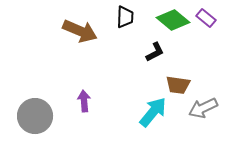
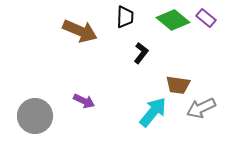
black L-shape: moved 14 px left, 1 px down; rotated 25 degrees counterclockwise
purple arrow: rotated 120 degrees clockwise
gray arrow: moved 2 px left
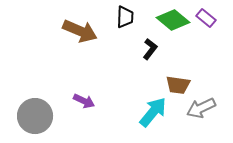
black L-shape: moved 9 px right, 4 px up
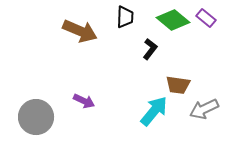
gray arrow: moved 3 px right, 1 px down
cyan arrow: moved 1 px right, 1 px up
gray circle: moved 1 px right, 1 px down
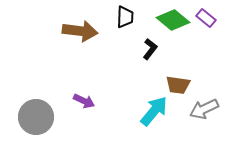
brown arrow: rotated 16 degrees counterclockwise
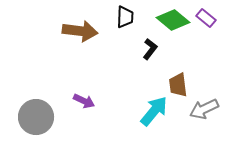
brown trapezoid: rotated 75 degrees clockwise
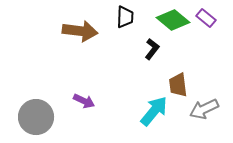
black L-shape: moved 2 px right
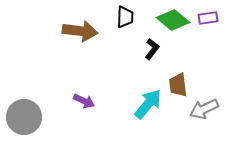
purple rectangle: moved 2 px right; rotated 48 degrees counterclockwise
cyan arrow: moved 6 px left, 7 px up
gray circle: moved 12 px left
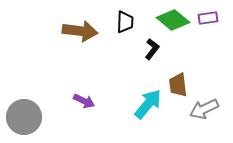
black trapezoid: moved 5 px down
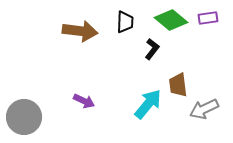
green diamond: moved 2 px left
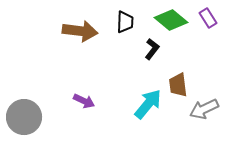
purple rectangle: rotated 66 degrees clockwise
